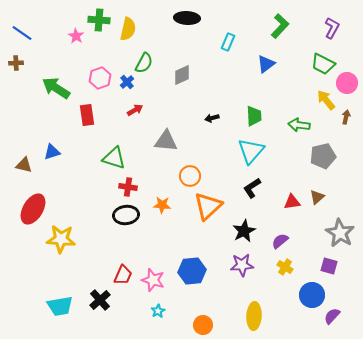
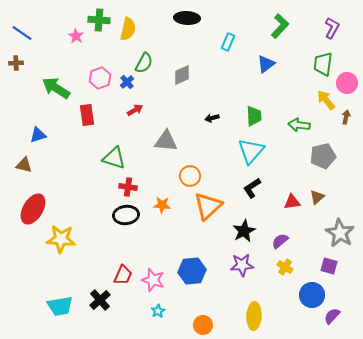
green trapezoid at (323, 64): rotated 70 degrees clockwise
blue triangle at (52, 152): moved 14 px left, 17 px up
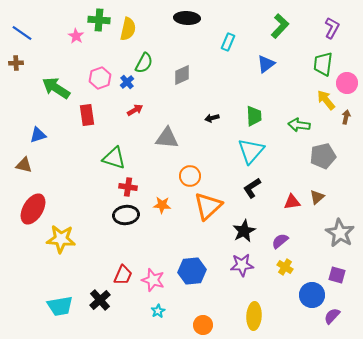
gray triangle at (166, 141): moved 1 px right, 3 px up
purple square at (329, 266): moved 8 px right, 9 px down
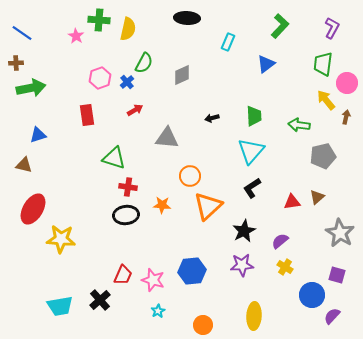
green arrow at (56, 88): moved 25 px left; rotated 136 degrees clockwise
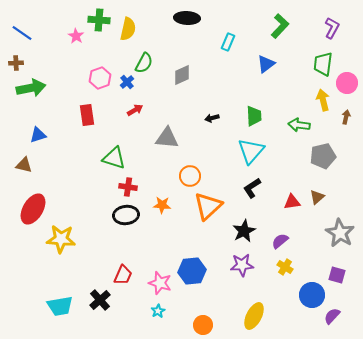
yellow arrow at (326, 100): moved 3 px left; rotated 25 degrees clockwise
pink star at (153, 280): moved 7 px right, 3 px down
yellow ellipse at (254, 316): rotated 24 degrees clockwise
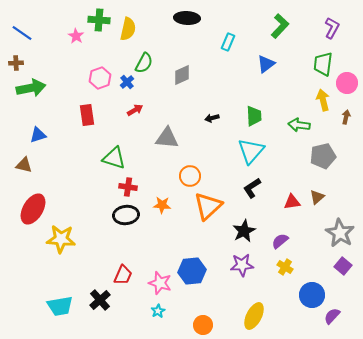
purple square at (337, 275): moved 6 px right, 9 px up; rotated 24 degrees clockwise
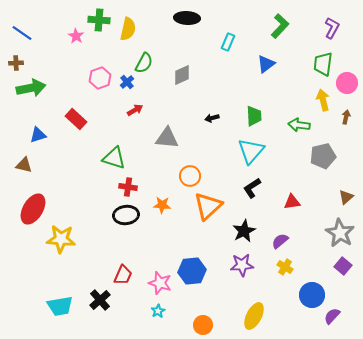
red rectangle at (87, 115): moved 11 px left, 4 px down; rotated 40 degrees counterclockwise
brown triangle at (317, 197): moved 29 px right
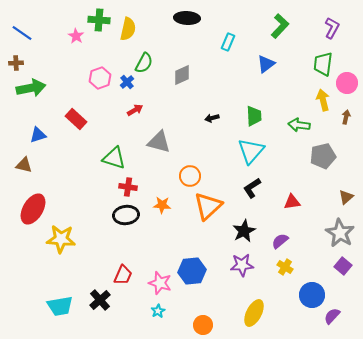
gray triangle at (167, 138): moved 8 px left, 4 px down; rotated 10 degrees clockwise
yellow ellipse at (254, 316): moved 3 px up
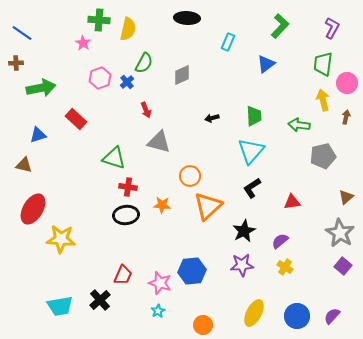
pink star at (76, 36): moved 7 px right, 7 px down
green arrow at (31, 88): moved 10 px right
red arrow at (135, 110): moved 11 px right; rotated 98 degrees clockwise
blue circle at (312, 295): moved 15 px left, 21 px down
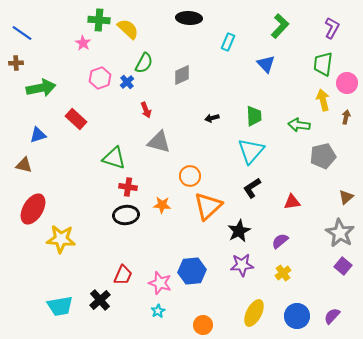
black ellipse at (187, 18): moved 2 px right
yellow semicircle at (128, 29): rotated 60 degrees counterclockwise
blue triangle at (266, 64): rotated 36 degrees counterclockwise
black star at (244, 231): moved 5 px left
yellow cross at (285, 267): moved 2 px left, 6 px down; rotated 21 degrees clockwise
